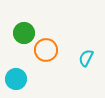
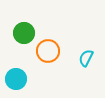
orange circle: moved 2 px right, 1 px down
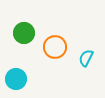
orange circle: moved 7 px right, 4 px up
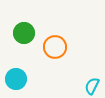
cyan semicircle: moved 6 px right, 28 px down
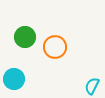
green circle: moved 1 px right, 4 px down
cyan circle: moved 2 px left
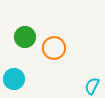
orange circle: moved 1 px left, 1 px down
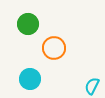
green circle: moved 3 px right, 13 px up
cyan circle: moved 16 px right
